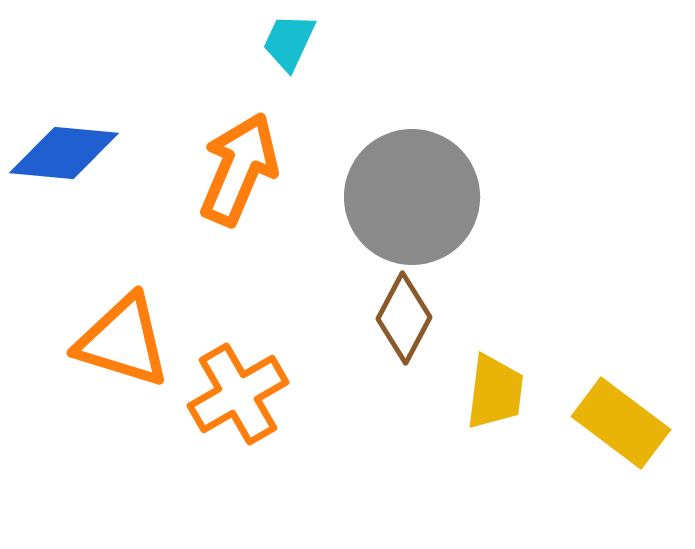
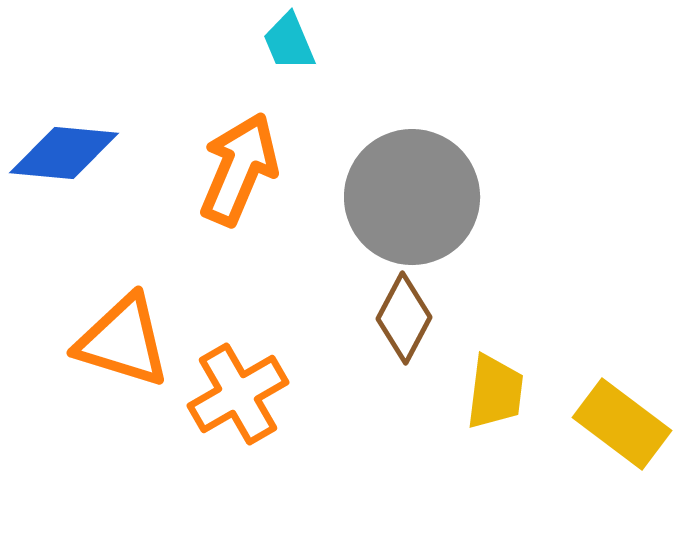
cyan trapezoid: rotated 48 degrees counterclockwise
yellow rectangle: moved 1 px right, 1 px down
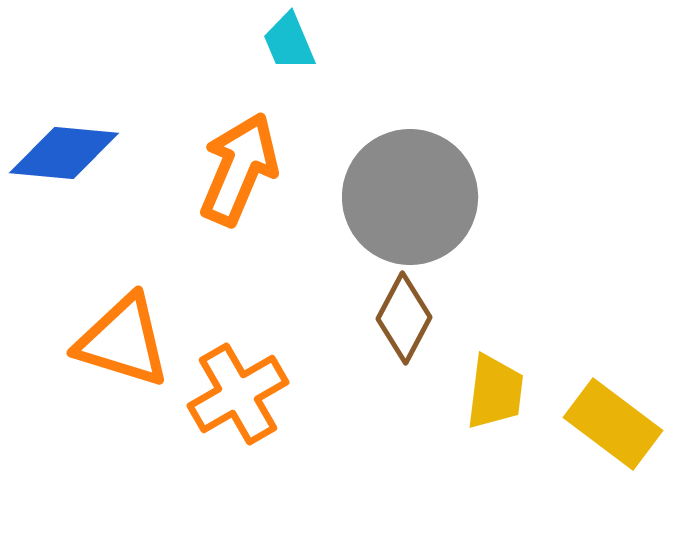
gray circle: moved 2 px left
yellow rectangle: moved 9 px left
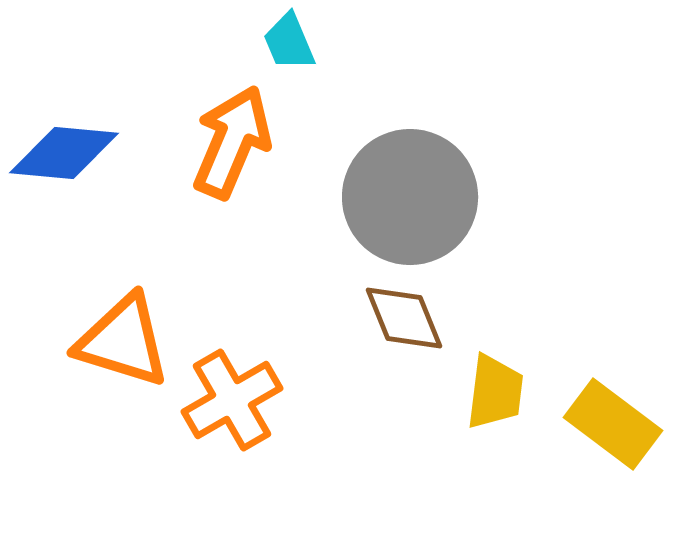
orange arrow: moved 7 px left, 27 px up
brown diamond: rotated 50 degrees counterclockwise
orange cross: moved 6 px left, 6 px down
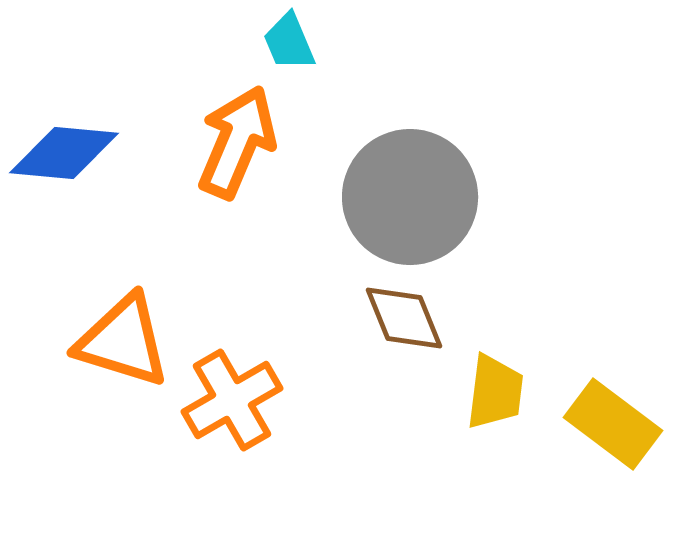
orange arrow: moved 5 px right
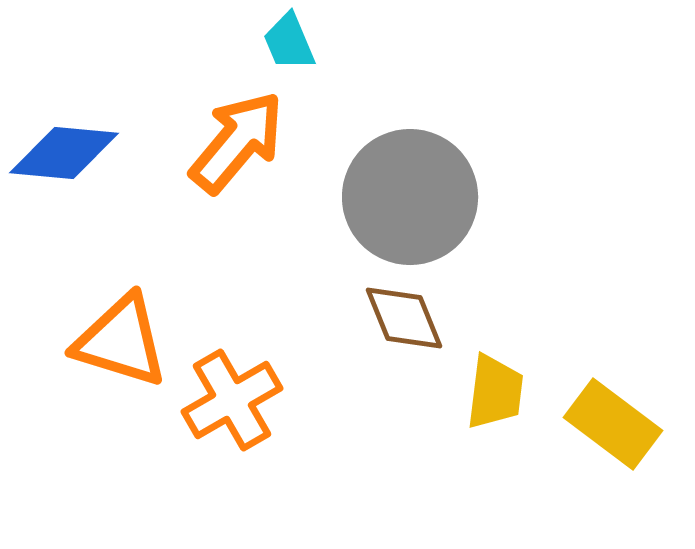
orange arrow: rotated 17 degrees clockwise
orange triangle: moved 2 px left
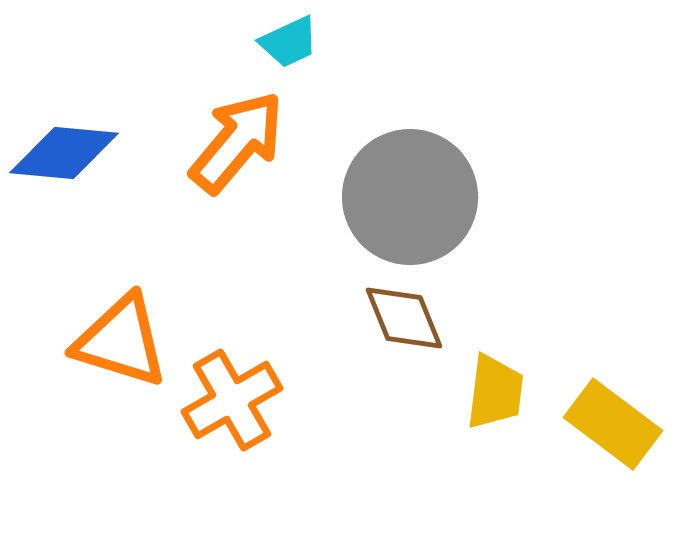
cyan trapezoid: rotated 92 degrees counterclockwise
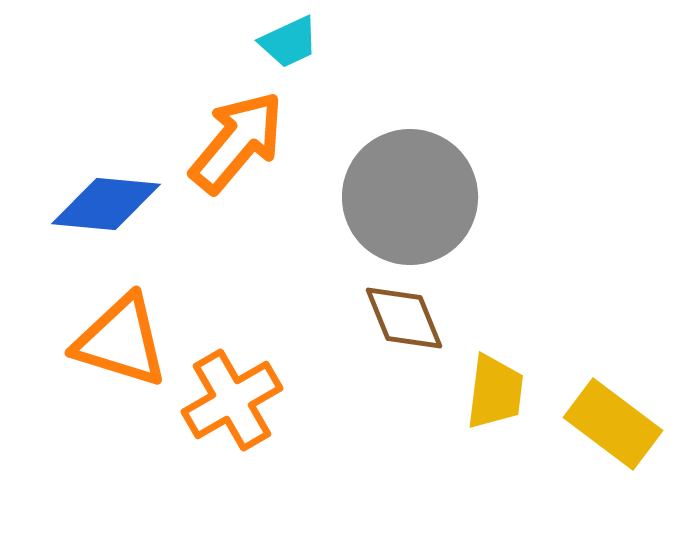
blue diamond: moved 42 px right, 51 px down
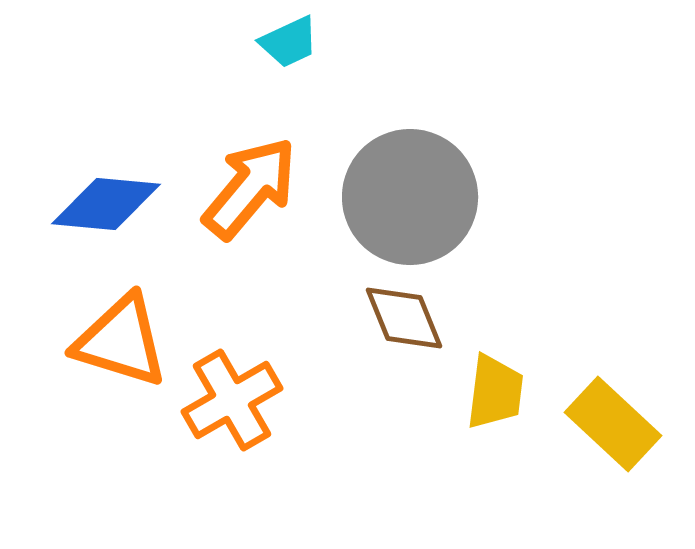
orange arrow: moved 13 px right, 46 px down
yellow rectangle: rotated 6 degrees clockwise
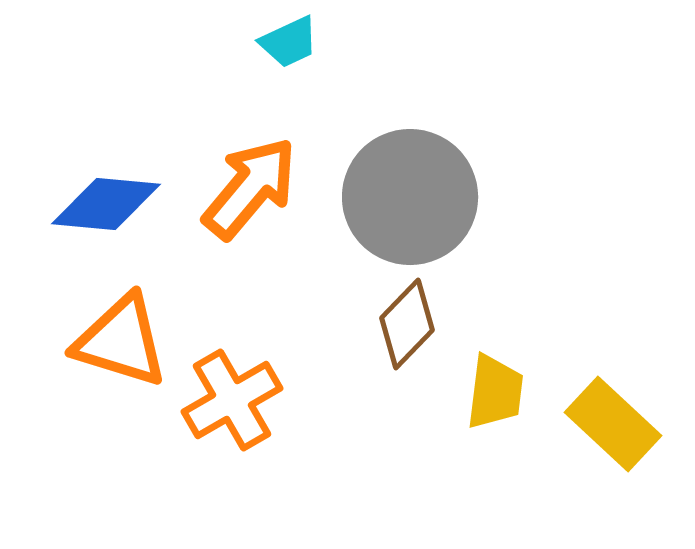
brown diamond: moved 3 px right, 6 px down; rotated 66 degrees clockwise
